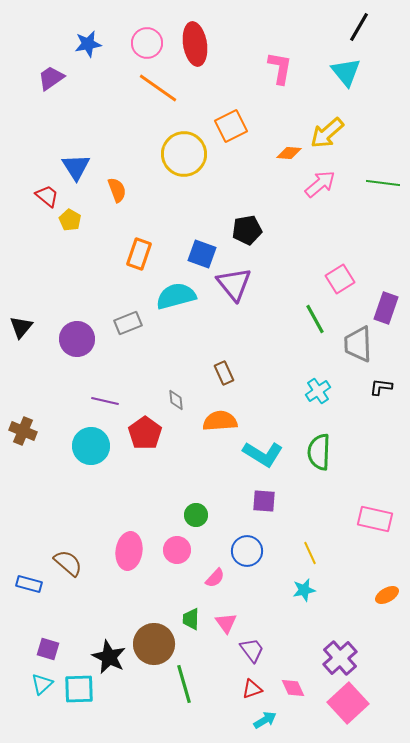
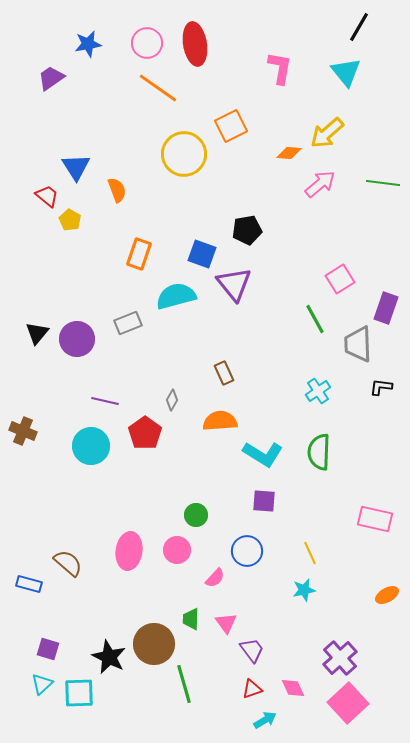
black triangle at (21, 327): moved 16 px right, 6 px down
gray diamond at (176, 400): moved 4 px left; rotated 35 degrees clockwise
cyan square at (79, 689): moved 4 px down
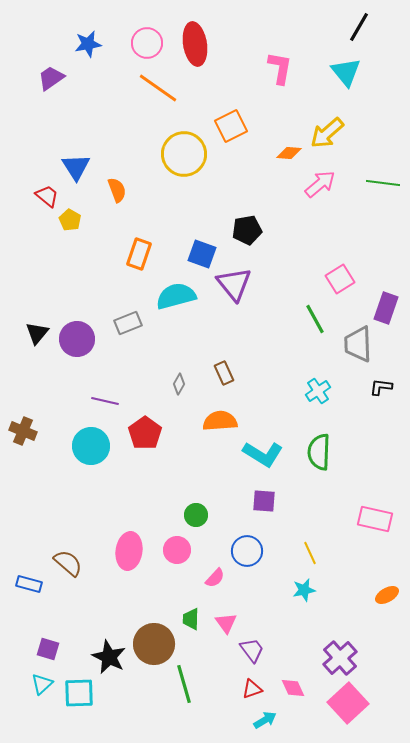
gray diamond at (172, 400): moved 7 px right, 16 px up
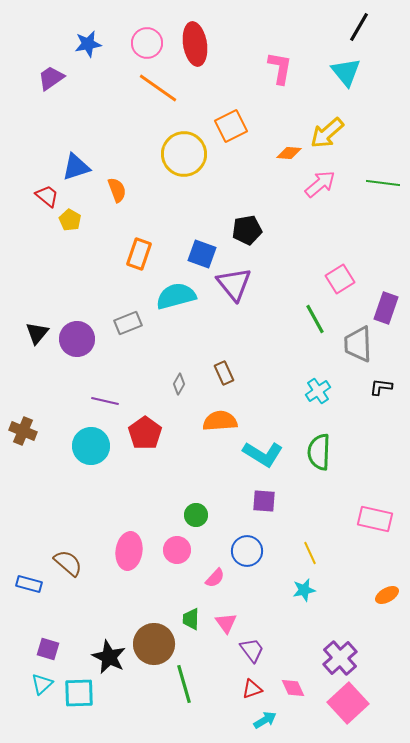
blue triangle at (76, 167): rotated 44 degrees clockwise
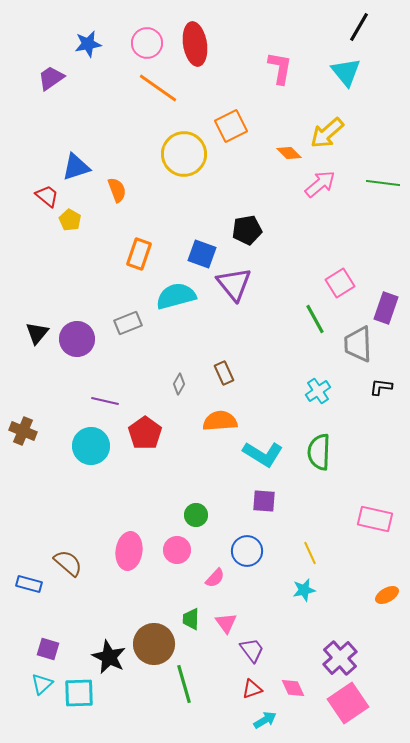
orange diamond at (289, 153): rotated 40 degrees clockwise
pink square at (340, 279): moved 4 px down
pink square at (348, 703): rotated 9 degrees clockwise
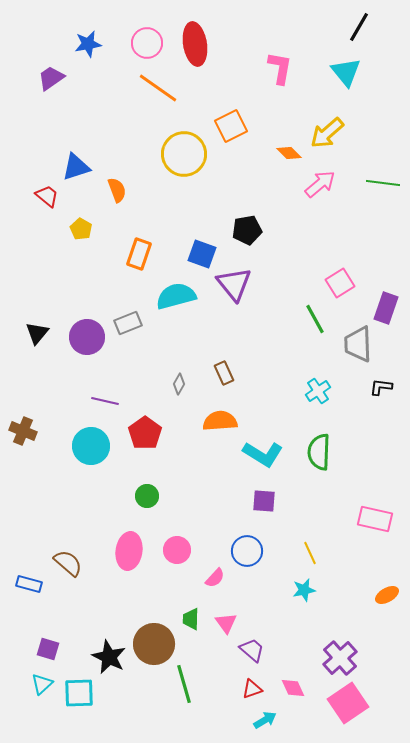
yellow pentagon at (70, 220): moved 11 px right, 9 px down
purple circle at (77, 339): moved 10 px right, 2 px up
green circle at (196, 515): moved 49 px left, 19 px up
purple trapezoid at (252, 650): rotated 12 degrees counterclockwise
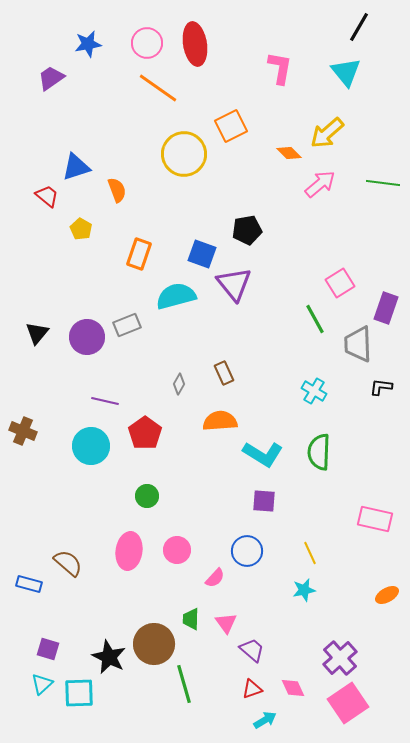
gray rectangle at (128, 323): moved 1 px left, 2 px down
cyan cross at (318, 391): moved 4 px left; rotated 25 degrees counterclockwise
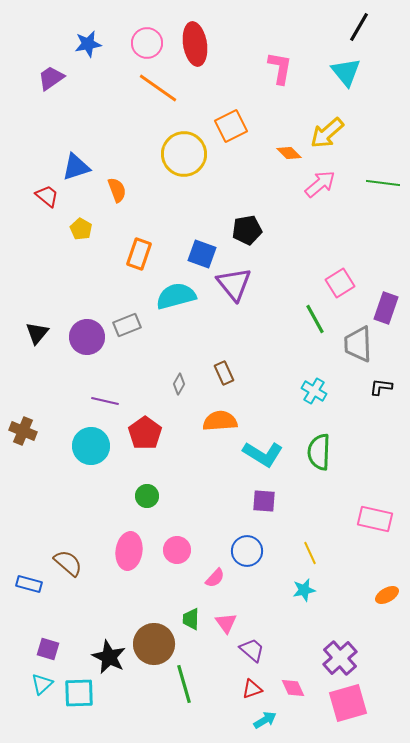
pink square at (348, 703): rotated 18 degrees clockwise
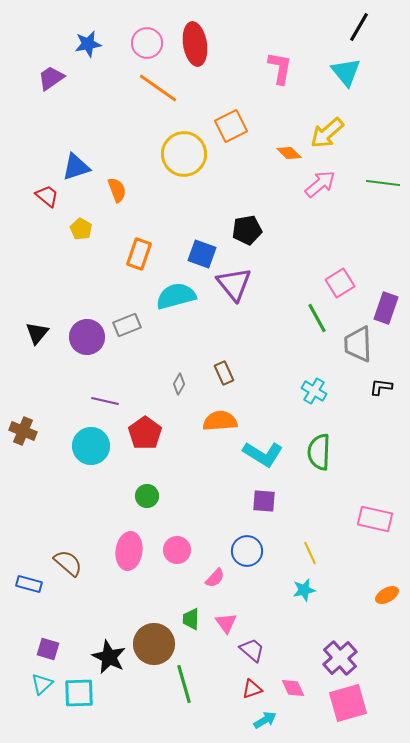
green line at (315, 319): moved 2 px right, 1 px up
